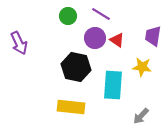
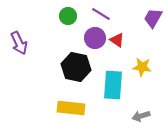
purple trapezoid: moved 18 px up; rotated 20 degrees clockwise
yellow rectangle: moved 1 px down
gray arrow: rotated 30 degrees clockwise
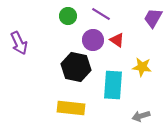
purple circle: moved 2 px left, 2 px down
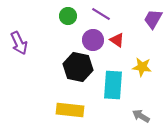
purple trapezoid: moved 1 px down
black hexagon: moved 2 px right
yellow rectangle: moved 1 px left, 2 px down
gray arrow: rotated 48 degrees clockwise
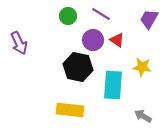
purple trapezoid: moved 4 px left
gray arrow: moved 2 px right
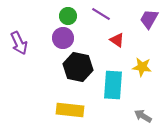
purple circle: moved 30 px left, 2 px up
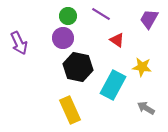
cyan rectangle: rotated 24 degrees clockwise
yellow rectangle: rotated 60 degrees clockwise
gray arrow: moved 3 px right, 8 px up
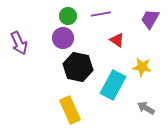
purple line: rotated 42 degrees counterclockwise
purple trapezoid: moved 1 px right
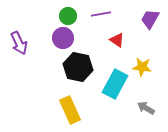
cyan rectangle: moved 2 px right, 1 px up
